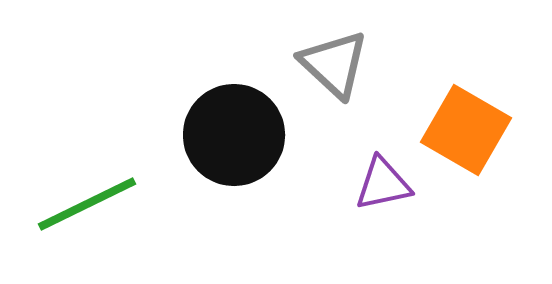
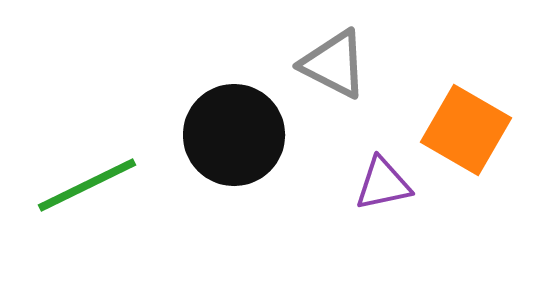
gray triangle: rotated 16 degrees counterclockwise
green line: moved 19 px up
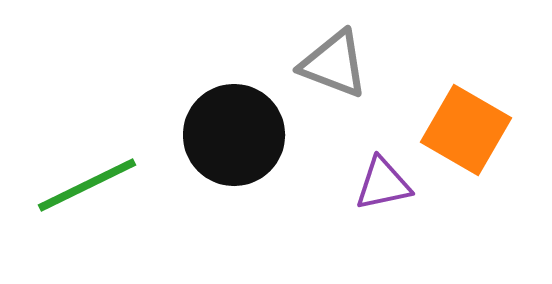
gray triangle: rotated 6 degrees counterclockwise
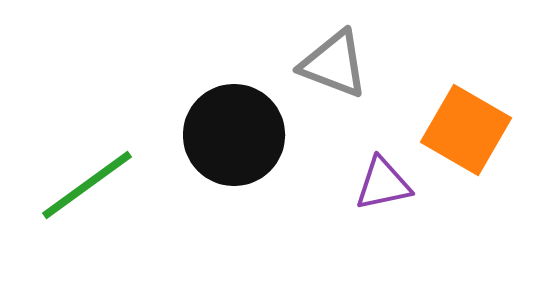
green line: rotated 10 degrees counterclockwise
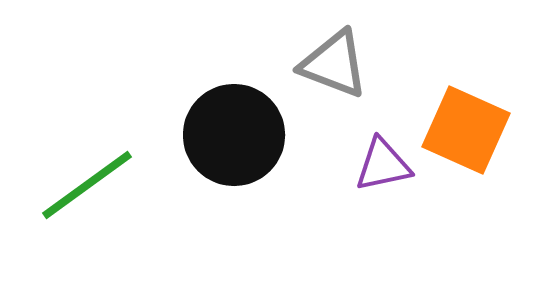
orange square: rotated 6 degrees counterclockwise
purple triangle: moved 19 px up
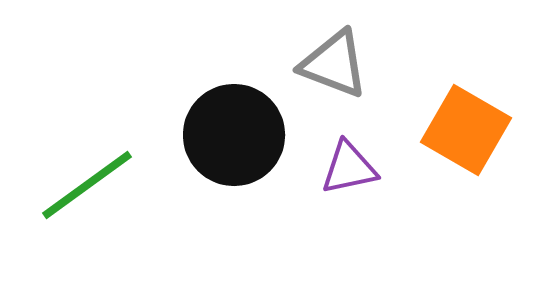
orange square: rotated 6 degrees clockwise
purple triangle: moved 34 px left, 3 px down
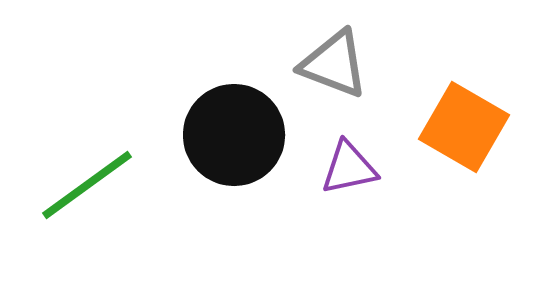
orange square: moved 2 px left, 3 px up
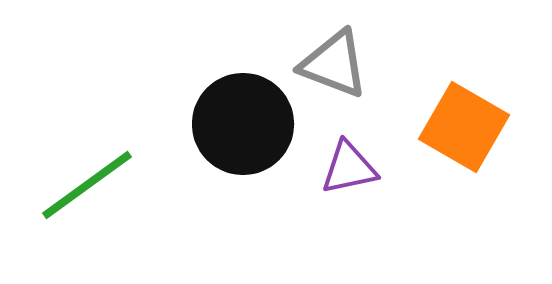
black circle: moved 9 px right, 11 px up
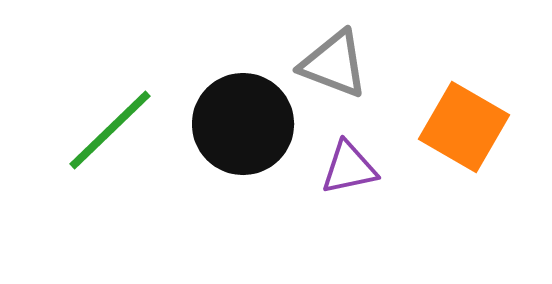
green line: moved 23 px right, 55 px up; rotated 8 degrees counterclockwise
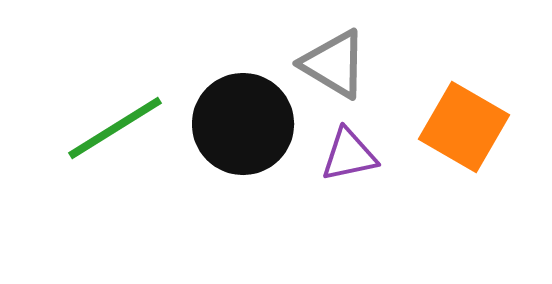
gray triangle: rotated 10 degrees clockwise
green line: moved 5 px right, 2 px up; rotated 12 degrees clockwise
purple triangle: moved 13 px up
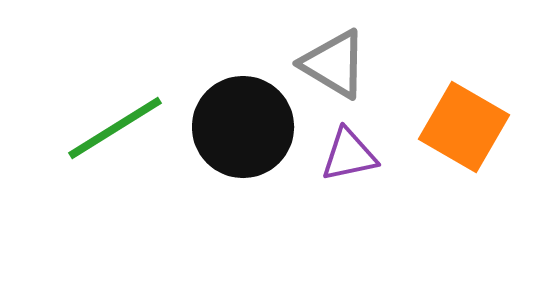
black circle: moved 3 px down
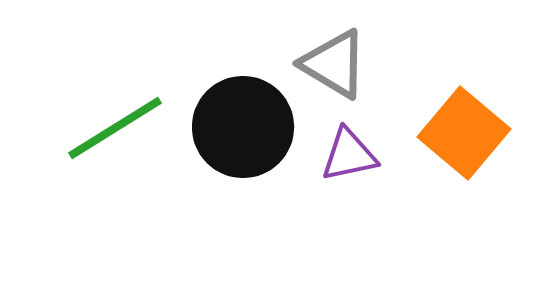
orange square: moved 6 px down; rotated 10 degrees clockwise
